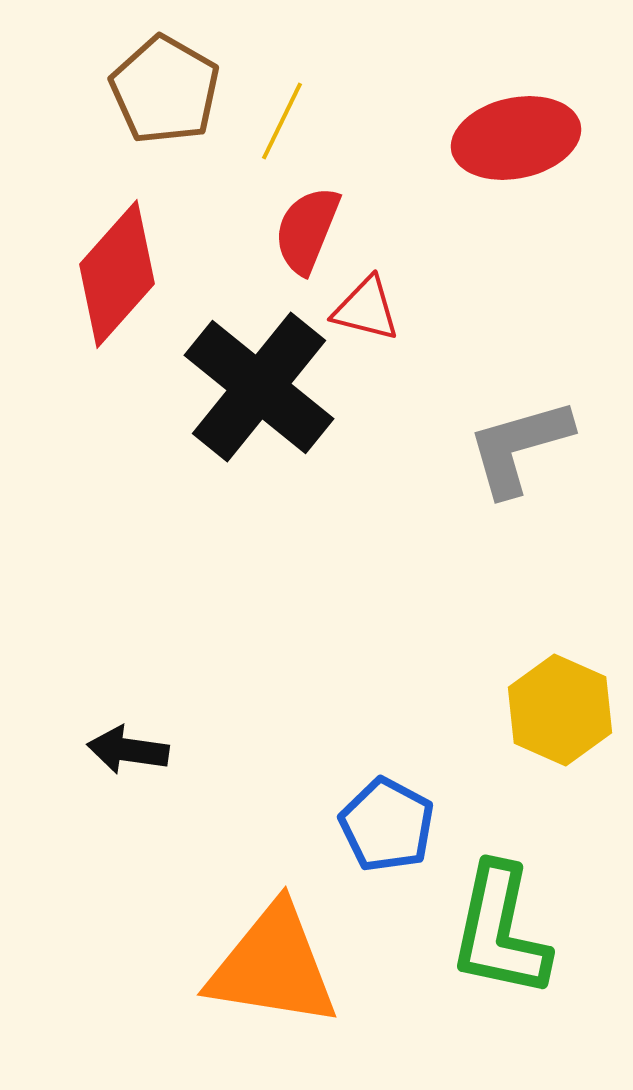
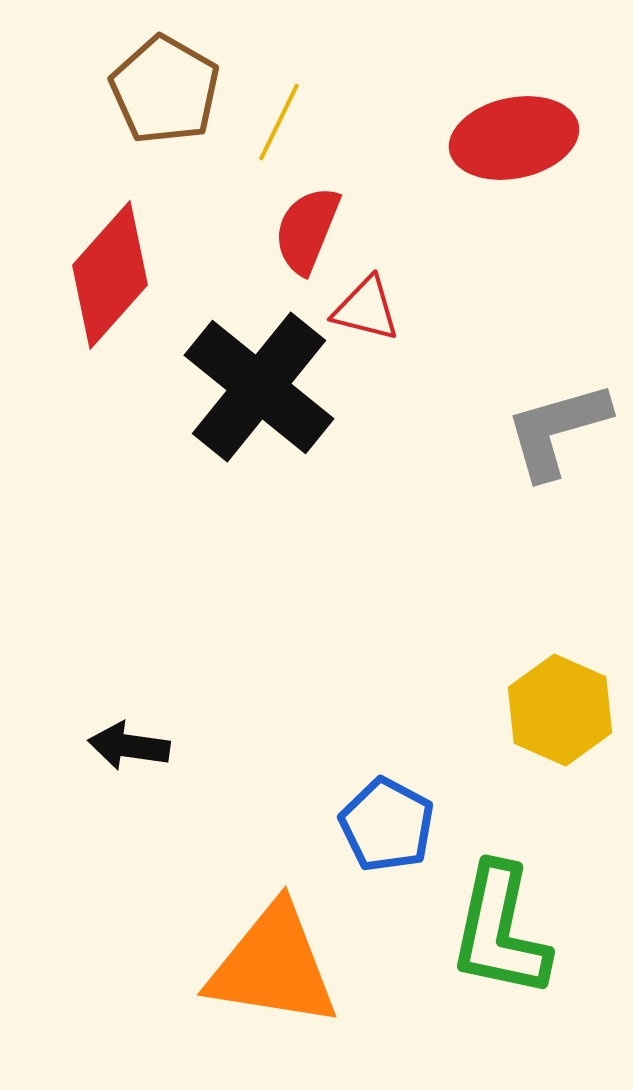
yellow line: moved 3 px left, 1 px down
red ellipse: moved 2 px left
red diamond: moved 7 px left, 1 px down
gray L-shape: moved 38 px right, 17 px up
black arrow: moved 1 px right, 4 px up
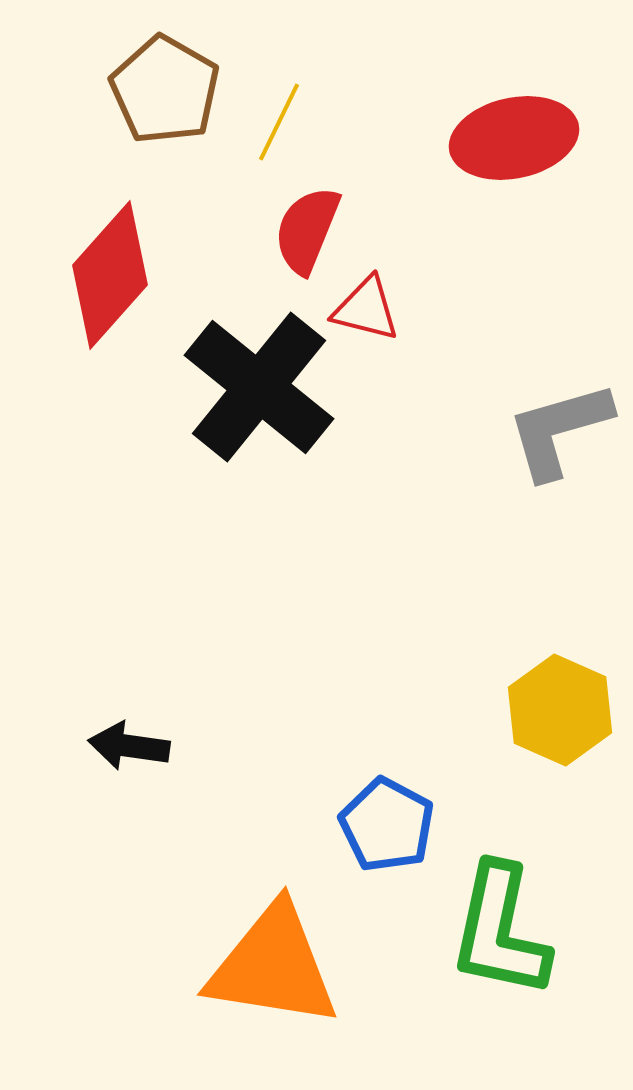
gray L-shape: moved 2 px right
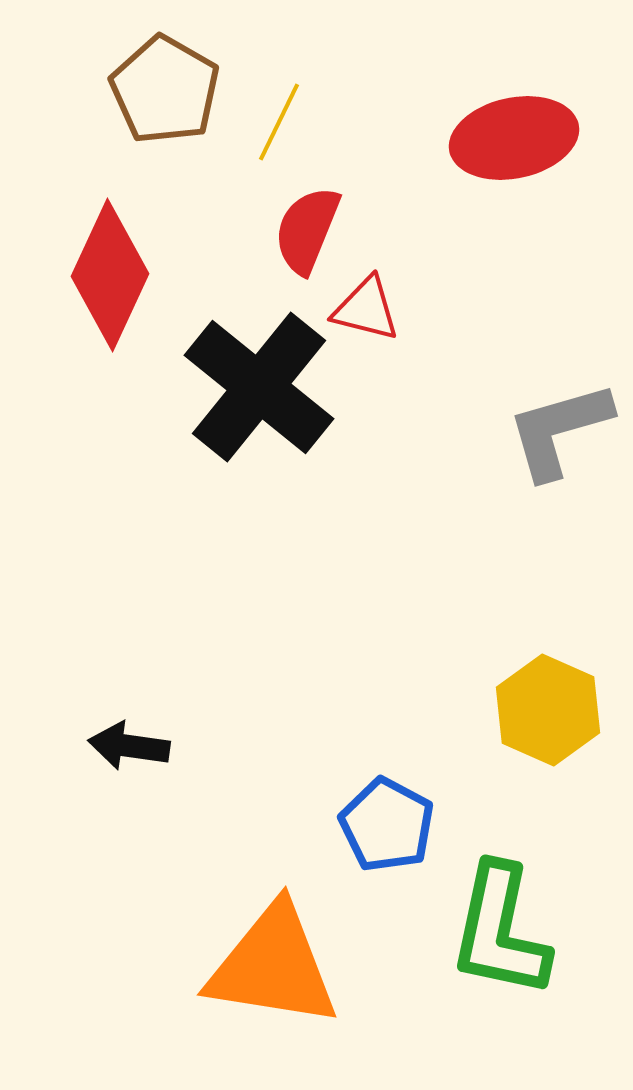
red diamond: rotated 17 degrees counterclockwise
yellow hexagon: moved 12 px left
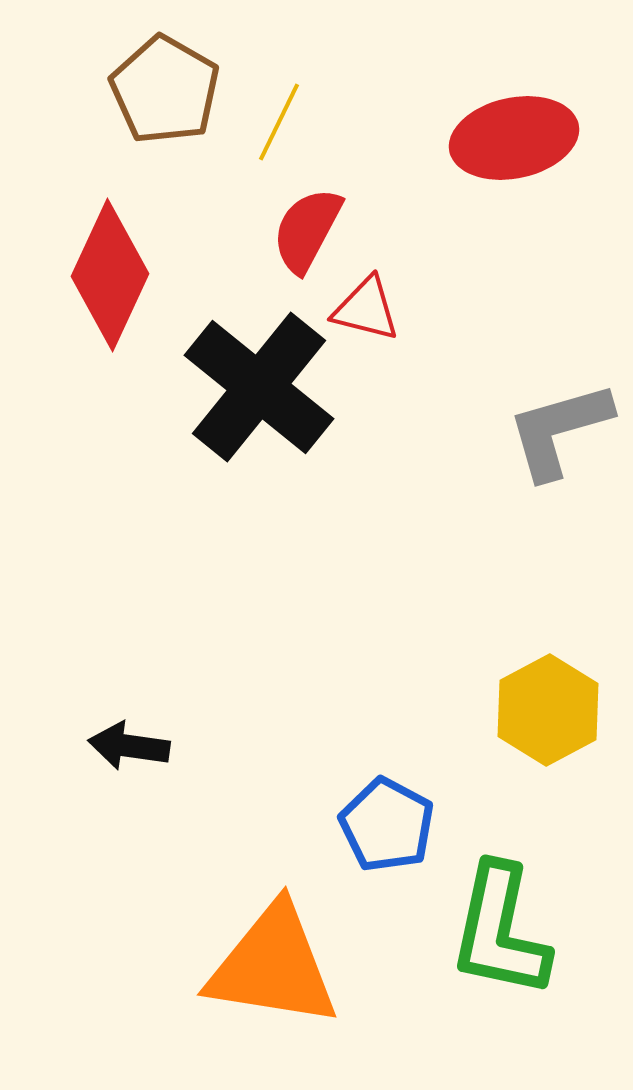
red semicircle: rotated 6 degrees clockwise
yellow hexagon: rotated 8 degrees clockwise
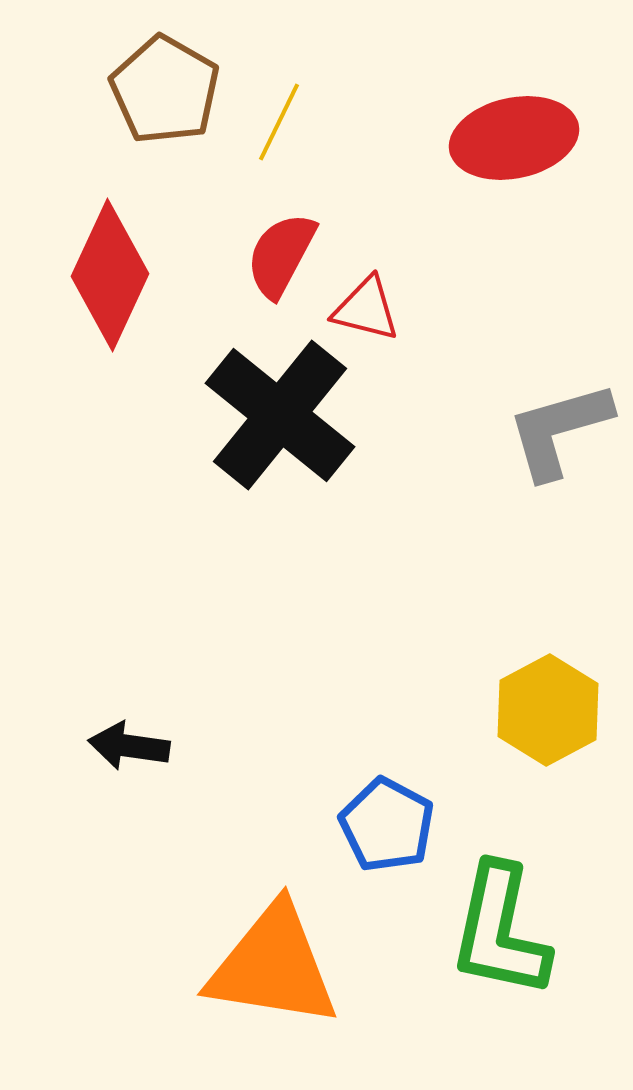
red semicircle: moved 26 px left, 25 px down
black cross: moved 21 px right, 28 px down
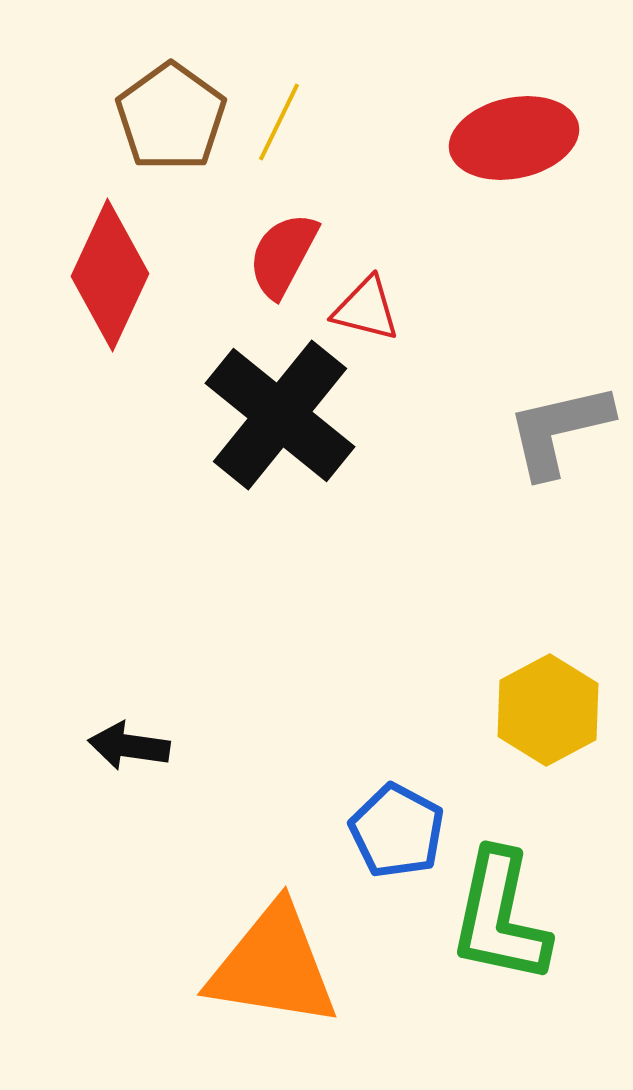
brown pentagon: moved 6 px right, 27 px down; rotated 6 degrees clockwise
red semicircle: moved 2 px right
gray L-shape: rotated 3 degrees clockwise
blue pentagon: moved 10 px right, 6 px down
green L-shape: moved 14 px up
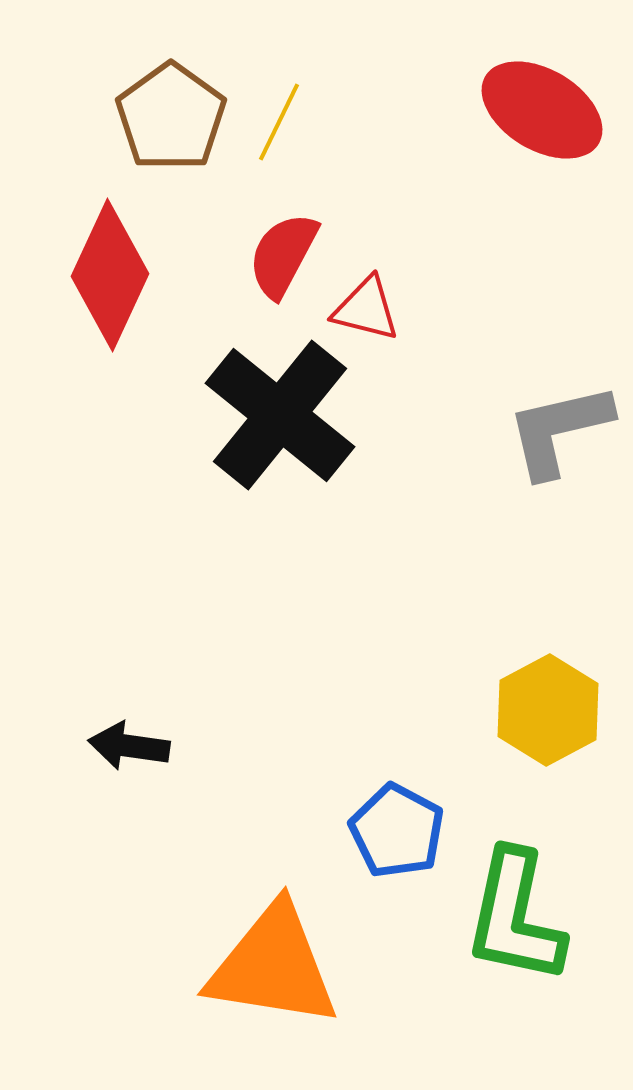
red ellipse: moved 28 px right, 28 px up; rotated 43 degrees clockwise
green L-shape: moved 15 px right
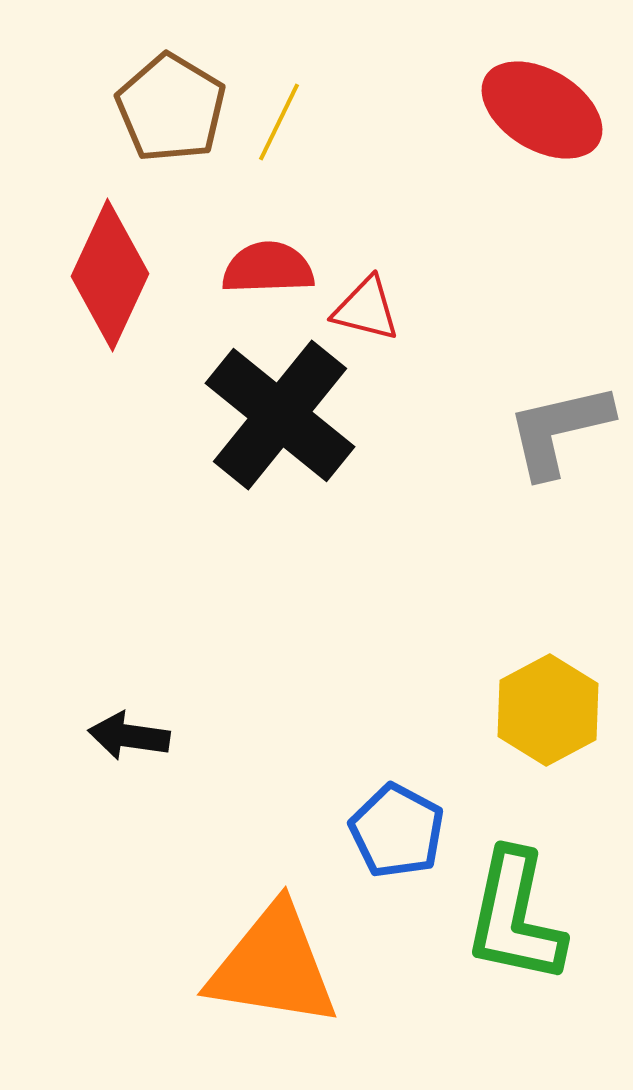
brown pentagon: moved 9 px up; rotated 5 degrees counterclockwise
red semicircle: moved 15 px left, 13 px down; rotated 60 degrees clockwise
black arrow: moved 10 px up
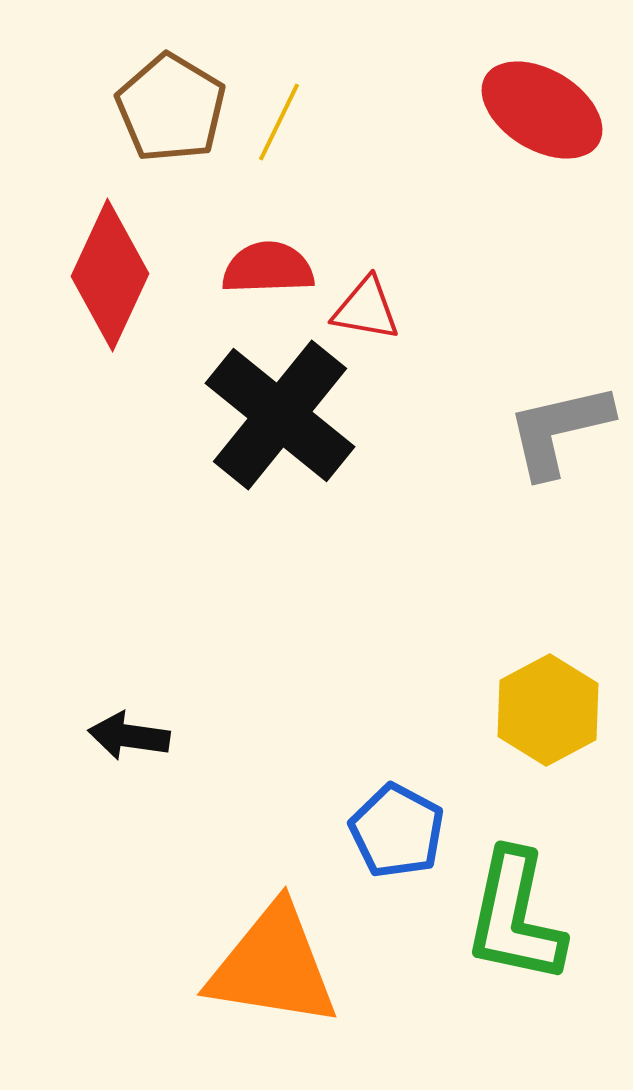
red triangle: rotated 4 degrees counterclockwise
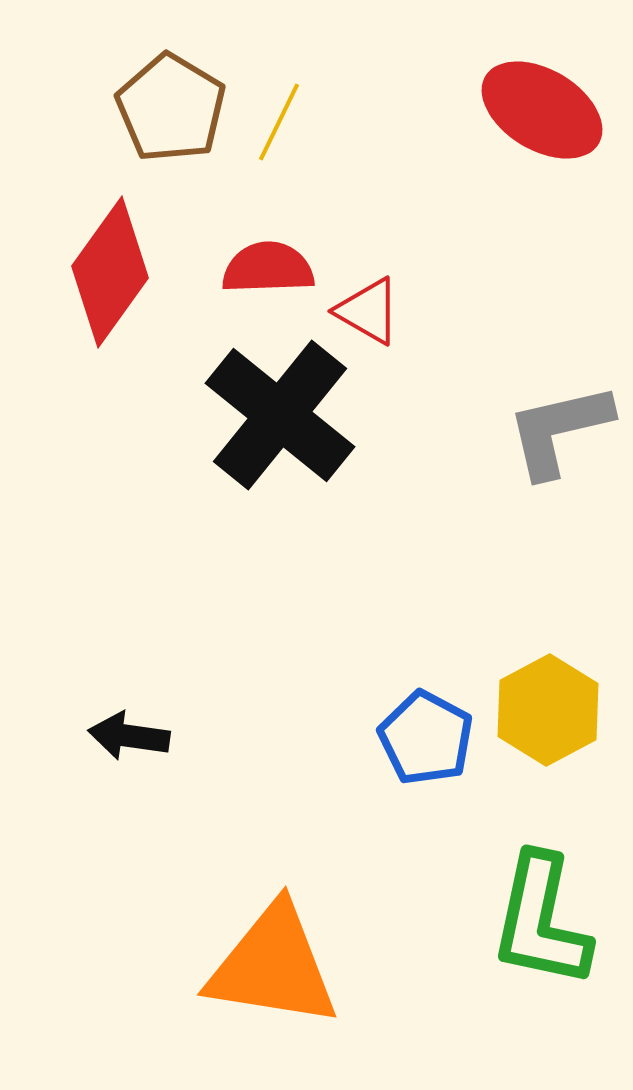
red diamond: moved 3 px up; rotated 11 degrees clockwise
red triangle: moved 2 px right, 2 px down; rotated 20 degrees clockwise
blue pentagon: moved 29 px right, 93 px up
green L-shape: moved 26 px right, 4 px down
